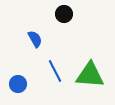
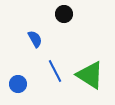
green triangle: rotated 28 degrees clockwise
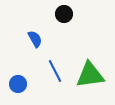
green triangle: rotated 40 degrees counterclockwise
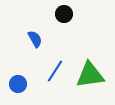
blue line: rotated 60 degrees clockwise
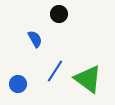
black circle: moved 5 px left
green triangle: moved 2 px left, 4 px down; rotated 44 degrees clockwise
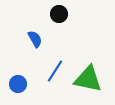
green triangle: rotated 24 degrees counterclockwise
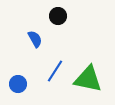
black circle: moved 1 px left, 2 px down
